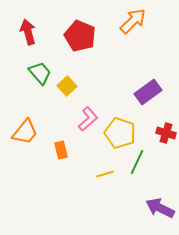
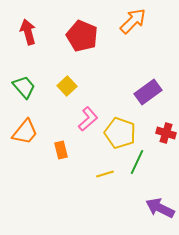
red pentagon: moved 2 px right
green trapezoid: moved 16 px left, 14 px down
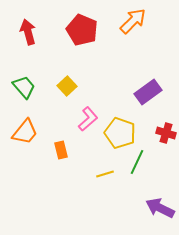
red pentagon: moved 6 px up
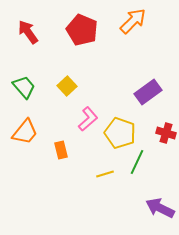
red arrow: rotated 20 degrees counterclockwise
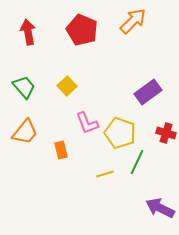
red arrow: rotated 25 degrees clockwise
pink L-shape: moved 1 px left, 4 px down; rotated 110 degrees clockwise
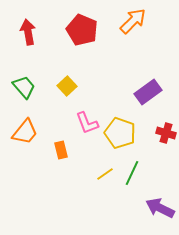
green line: moved 5 px left, 11 px down
yellow line: rotated 18 degrees counterclockwise
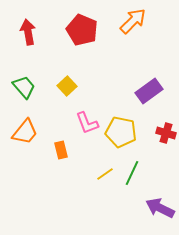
purple rectangle: moved 1 px right, 1 px up
yellow pentagon: moved 1 px right, 1 px up; rotated 8 degrees counterclockwise
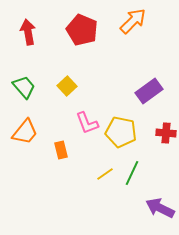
red cross: rotated 12 degrees counterclockwise
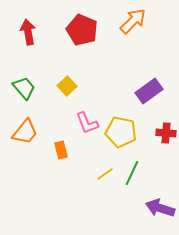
green trapezoid: moved 1 px down
purple arrow: rotated 8 degrees counterclockwise
